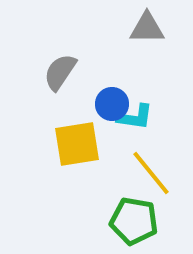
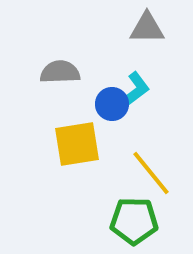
gray semicircle: rotated 54 degrees clockwise
cyan L-shape: moved 27 px up; rotated 45 degrees counterclockwise
green pentagon: rotated 9 degrees counterclockwise
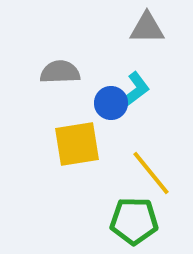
blue circle: moved 1 px left, 1 px up
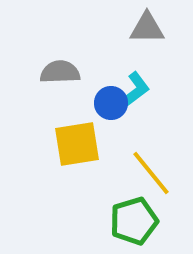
green pentagon: rotated 18 degrees counterclockwise
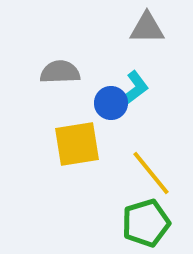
cyan L-shape: moved 1 px left, 1 px up
green pentagon: moved 12 px right, 2 px down
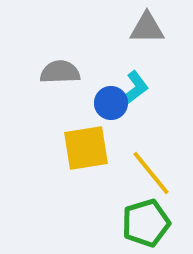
yellow square: moved 9 px right, 4 px down
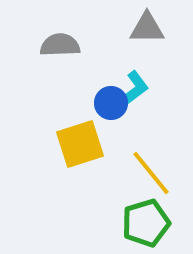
gray semicircle: moved 27 px up
yellow square: moved 6 px left, 4 px up; rotated 9 degrees counterclockwise
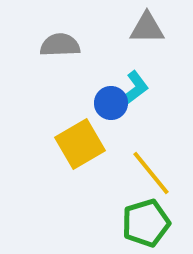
yellow square: rotated 12 degrees counterclockwise
